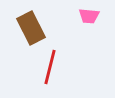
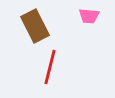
brown rectangle: moved 4 px right, 2 px up
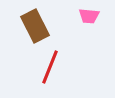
red line: rotated 8 degrees clockwise
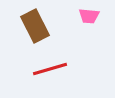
red line: moved 2 px down; rotated 52 degrees clockwise
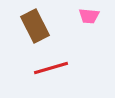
red line: moved 1 px right, 1 px up
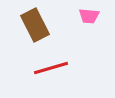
brown rectangle: moved 1 px up
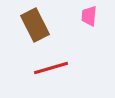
pink trapezoid: rotated 90 degrees clockwise
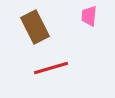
brown rectangle: moved 2 px down
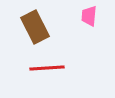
red line: moved 4 px left; rotated 12 degrees clockwise
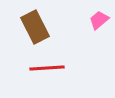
pink trapezoid: moved 10 px right, 4 px down; rotated 45 degrees clockwise
